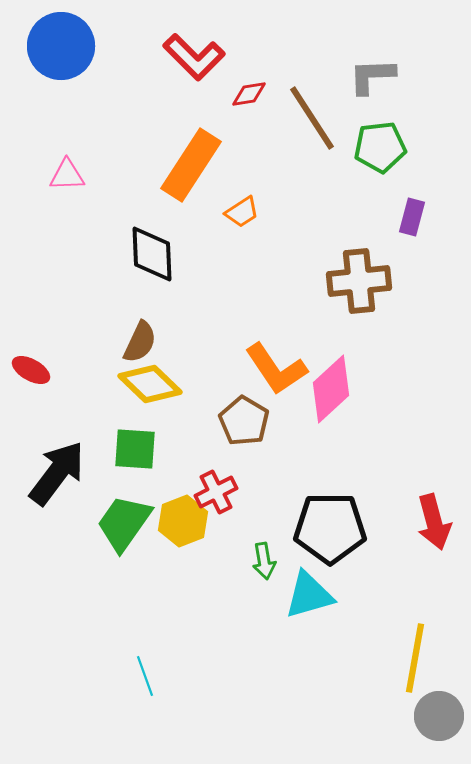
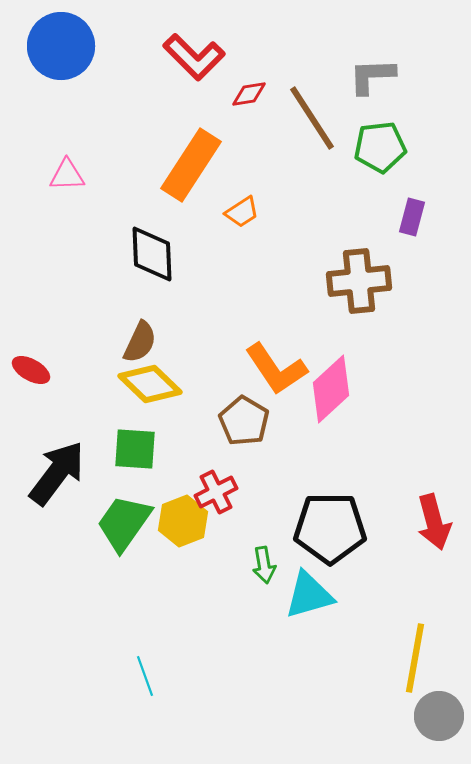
green arrow: moved 4 px down
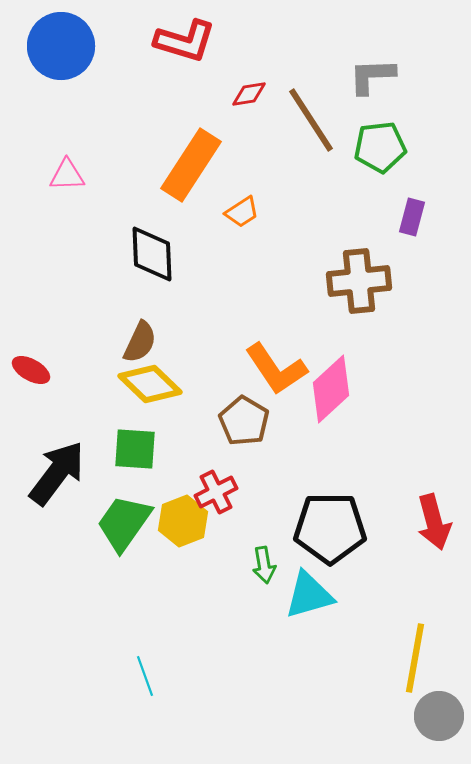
red L-shape: moved 9 px left, 16 px up; rotated 28 degrees counterclockwise
brown line: moved 1 px left, 2 px down
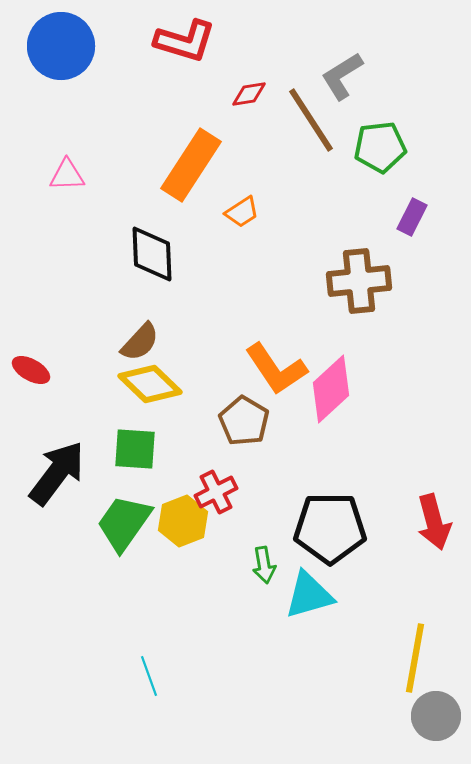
gray L-shape: moved 30 px left; rotated 30 degrees counterclockwise
purple rectangle: rotated 12 degrees clockwise
brown semicircle: rotated 18 degrees clockwise
cyan line: moved 4 px right
gray circle: moved 3 px left
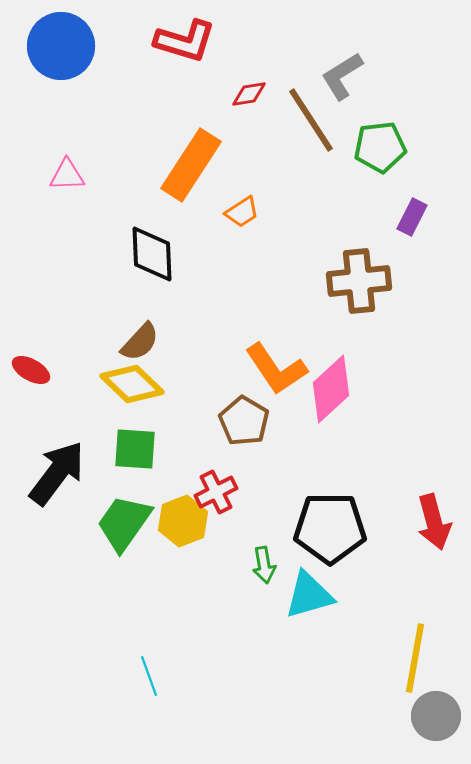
yellow diamond: moved 18 px left
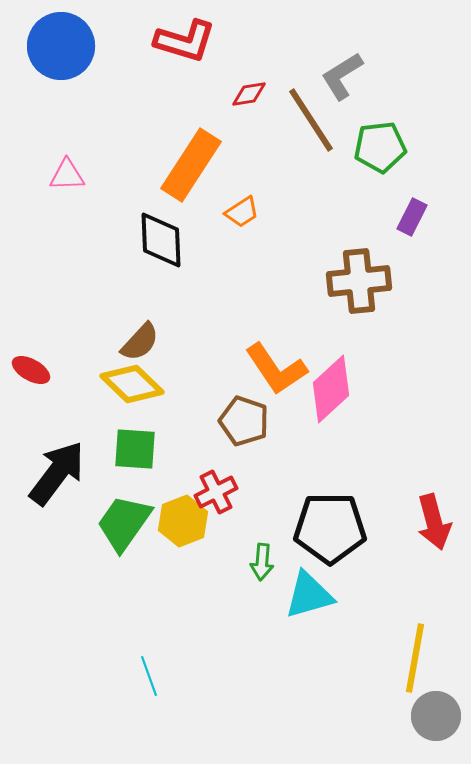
black diamond: moved 9 px right, 14 px up
brown pentagon: rotated 12 degrees counterclockwise
green arrow: moved 2 px left, 3 px up; rotated 15 degrees clockwise
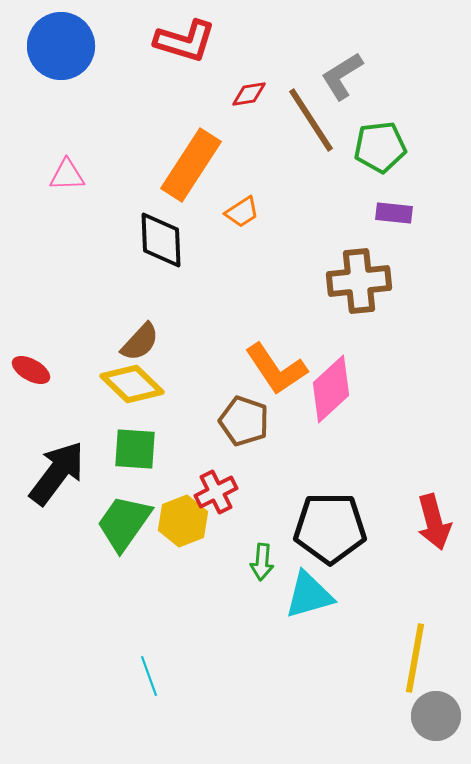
purple rectangle: moved 18 px left, 4 px up; rotated 69 degrees clockwise
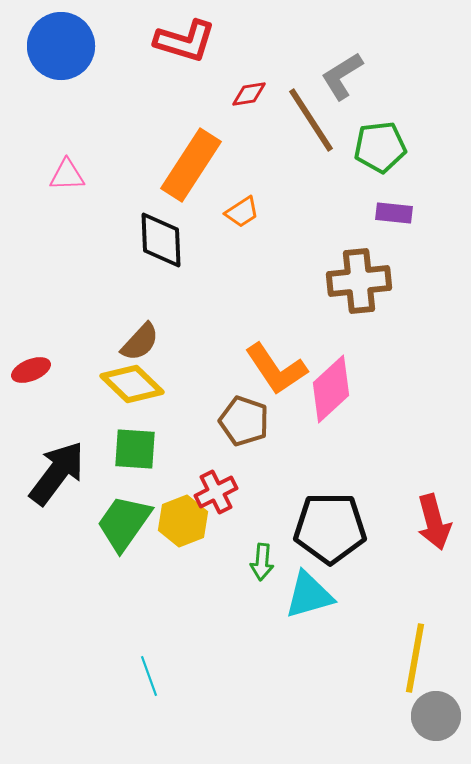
red ellipse: rotated 51 degrees counterclockwise
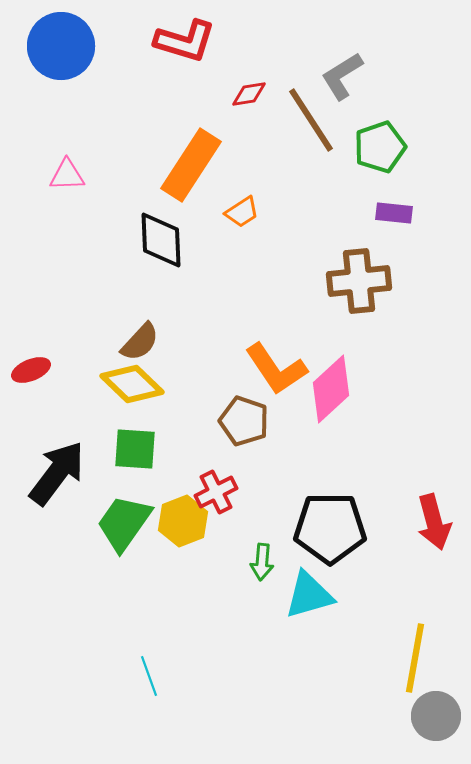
green pentagon: rotated 12 degrees counterclockwise
